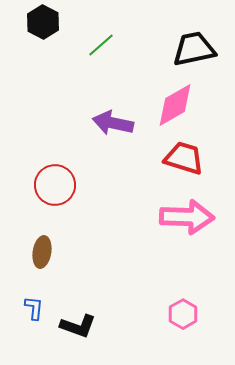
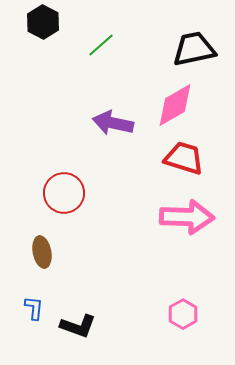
red circle: moved 9 px right, 8 px down
brown ellipse: rotated 20 degrees counterclockwise
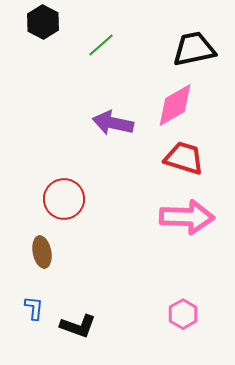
red circle: moved 6 px down
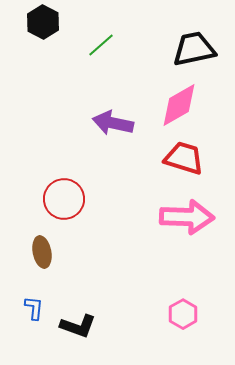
pink diamond: moved 4 px right
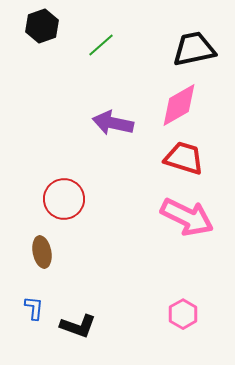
black hexagon: moved 1 px left, 4 px down; rotated 12 degrees clockwise
pink arrow: rotated 24 degrees clockwise
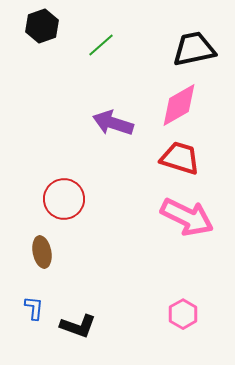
purple arrow: rotated 6 degrees clockwise
red trapezoid: moved 4 px left
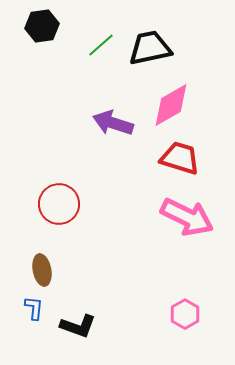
black hexagon: rotated 12 degrees clockwise
black trapezoid: moved 44 px left, 1 px up
pink diamond: moved 8 px left
red circle: moved 5 px left, 5 px down
brown ellipse: moved 18 px down
pink hexagon: moved 2 px right
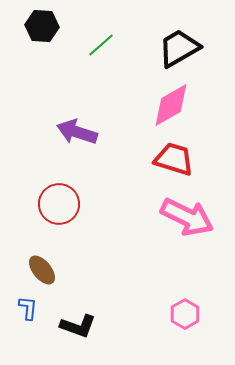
black hexagon: rotated 12 degrees clockwise
black trapezoid: moved 29 px right; rotated 18 degrees counterclockwise
purple arrow: moved 36 px left, 9 px down
red trapezoid: moved 6 px left, 1 px down
brown ellipse: rotated 28 degrees counterclockwise
blue L-shape: moved 6 px left
